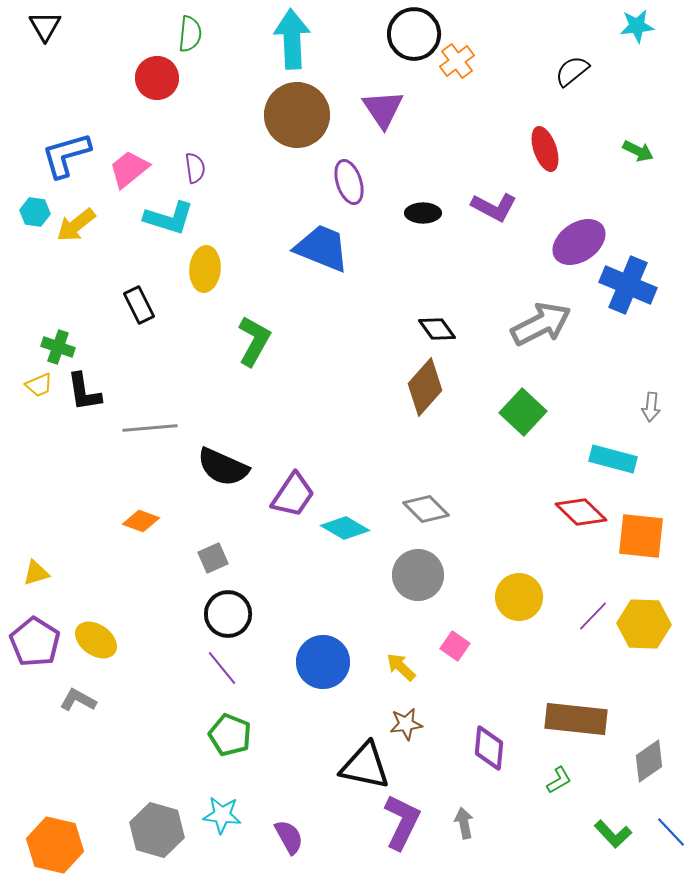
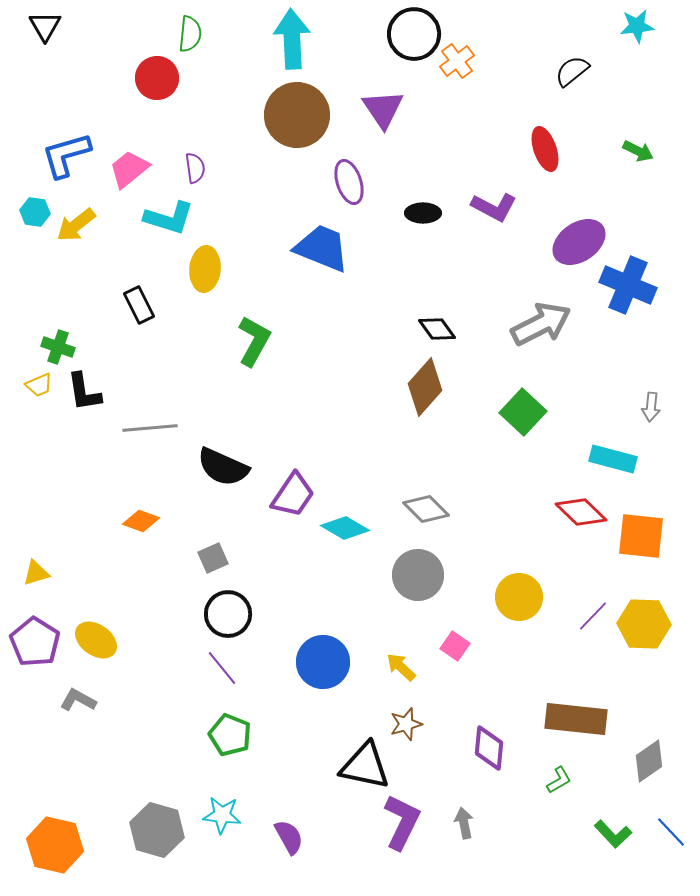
brown star at (406, 724): rotated 8 degrees counterclockwise
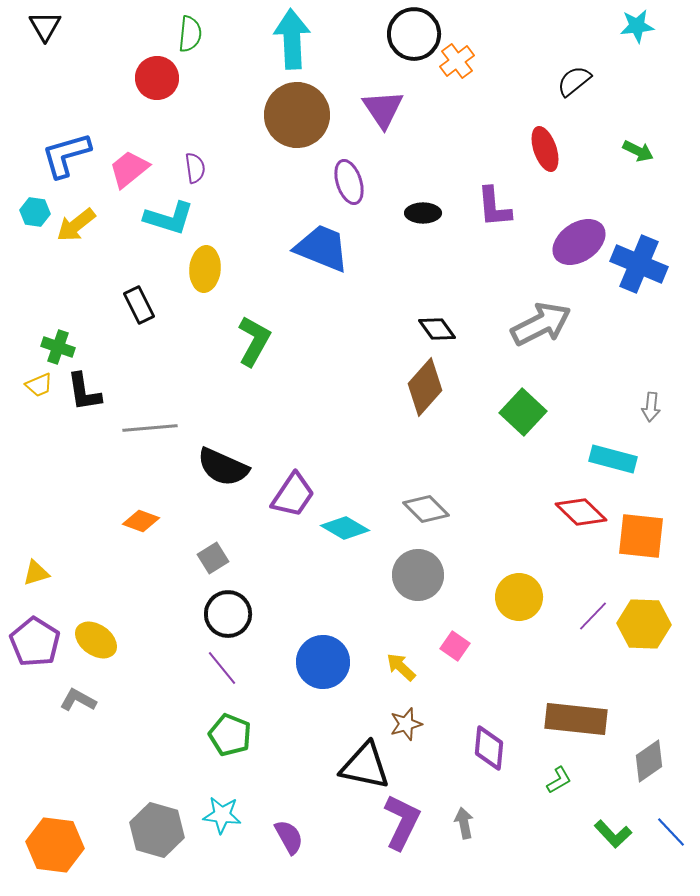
black semicircle at (572, 71): moved 2 px right, 10 px down
purple L-shape at (494, 207): rotated 57 degrees clockwise
blue cross at (628, 285): moved 11 px right, 21 px up
gray square at (213, 558): rotated 8 degrees counterclockwise
orange hexagon at (55, 845): rotated 6 degrees counterclockwise
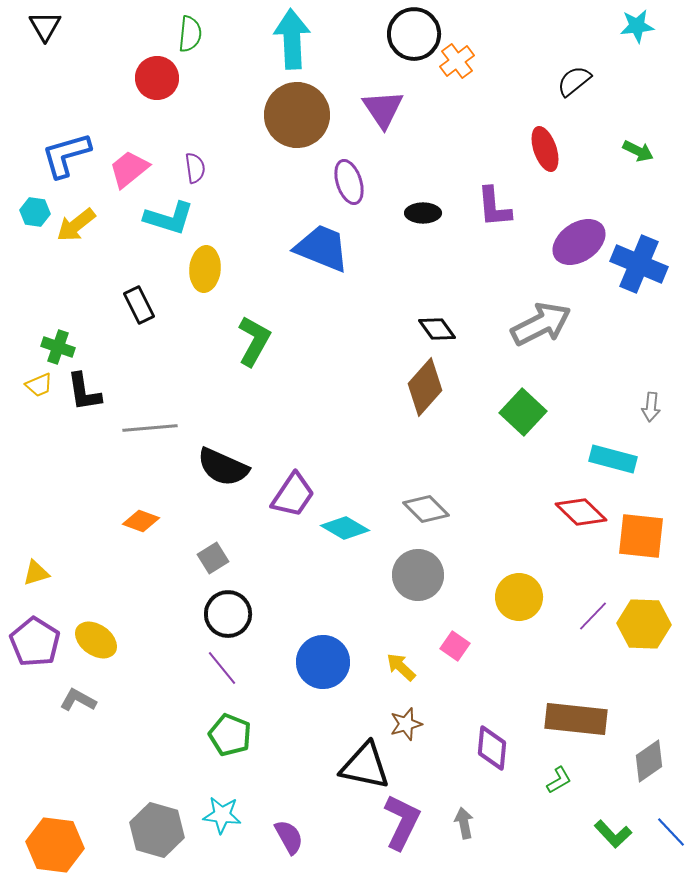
purple diamond at (489, 748): moved 3 px right
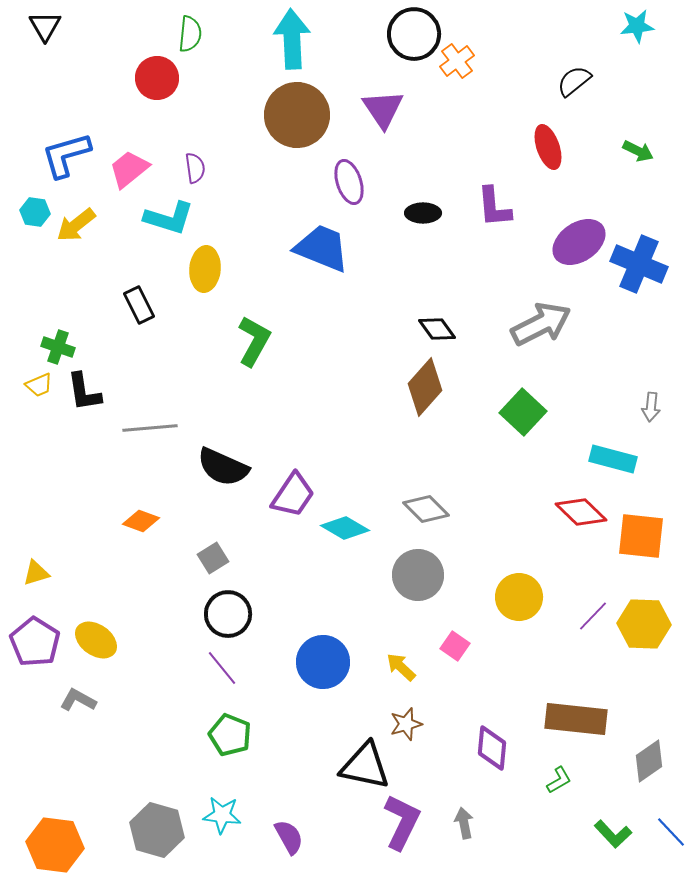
red ellipse at (545, 149): moved 3 px right, 2 px up
